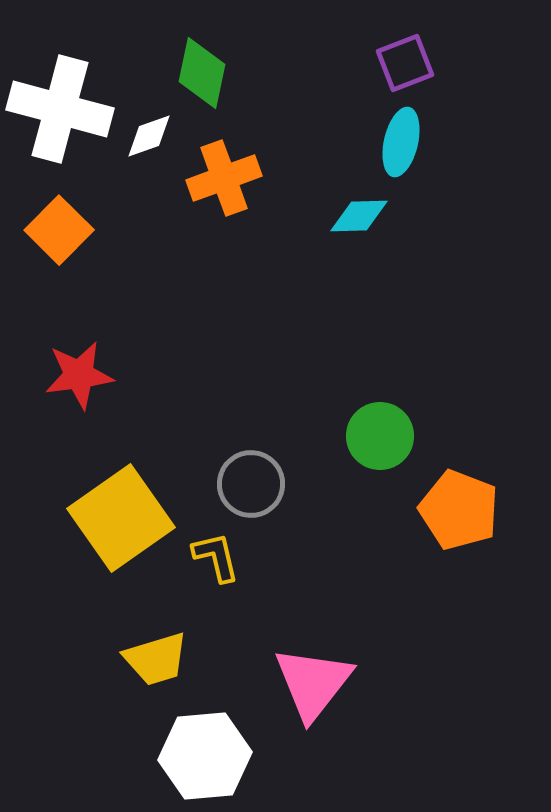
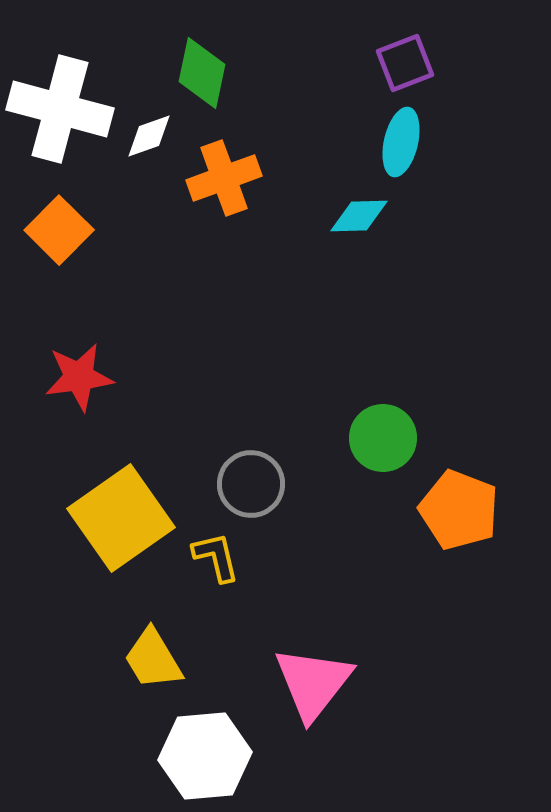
red star: moved 2 px down
green circle: moved 3 px right, 2 px down
yellow trapezoid: moved 3 px left; rotated 76 degrees clockwise
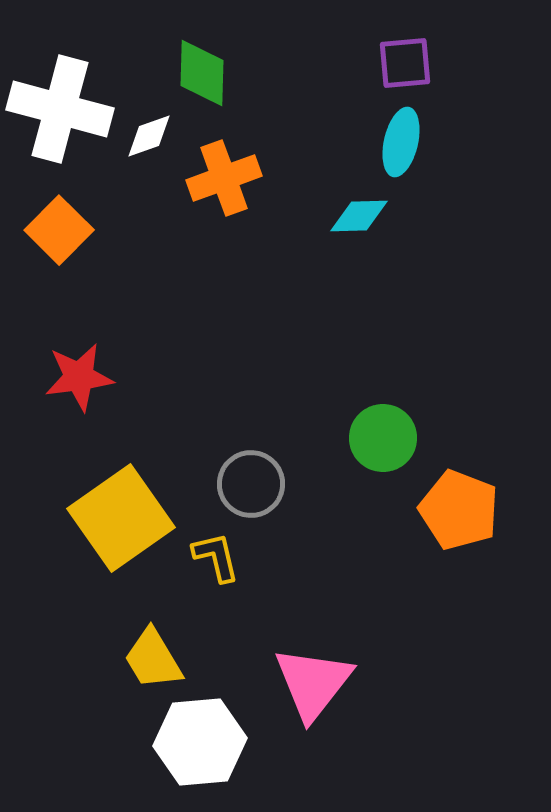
purple square: rotated 16 degrees clockwise
green diamond: rotated 10 degrees counterclockwise
white hexagon: moved 5 px left, 14 px up
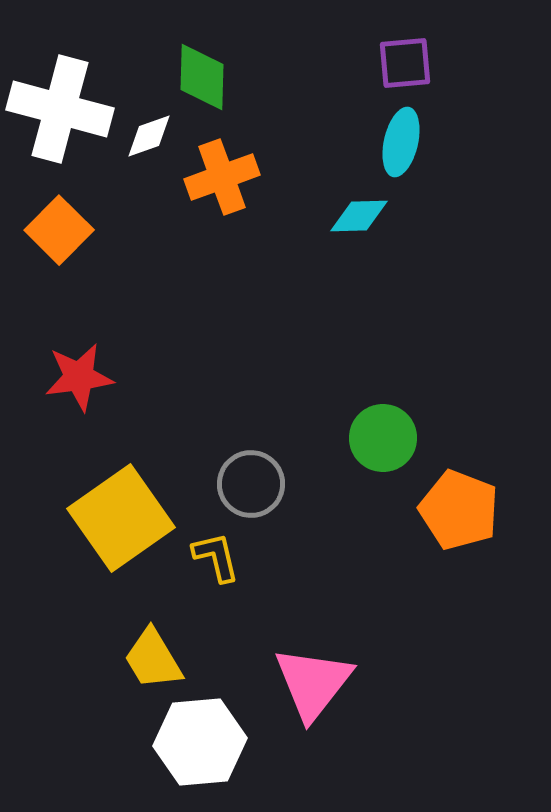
green diamond: moved 4 px down
orange cross: moved 2 px left, 1 px up
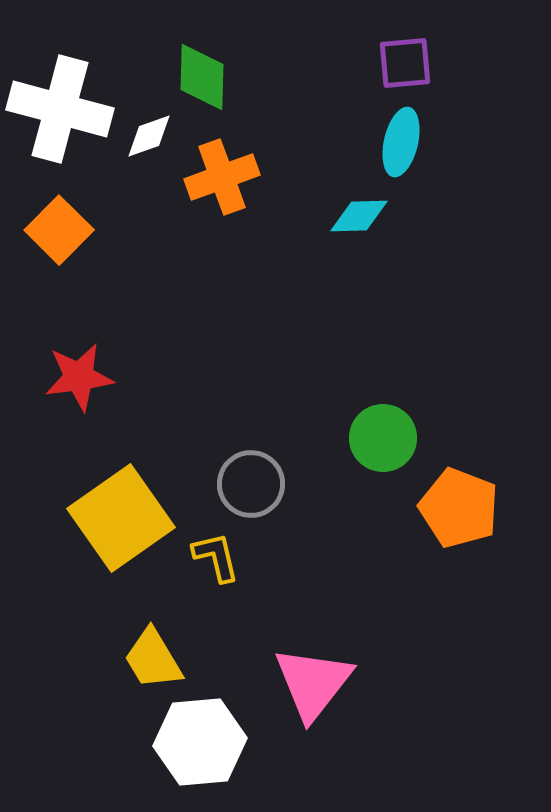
orange pentagon: moved 2 px up
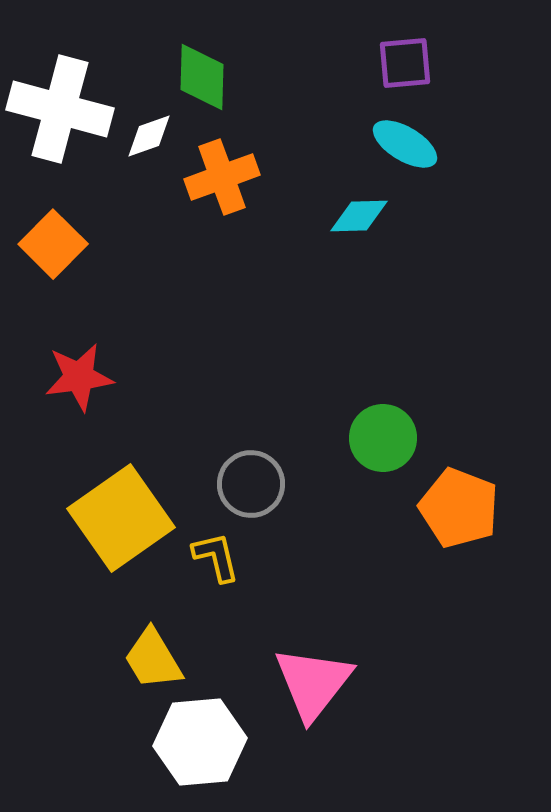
cyan ellipse: moved 4 px right, 2 px down; rotated 72 degrees counterclockwise
orange square: moved 6 px left, 14 px down
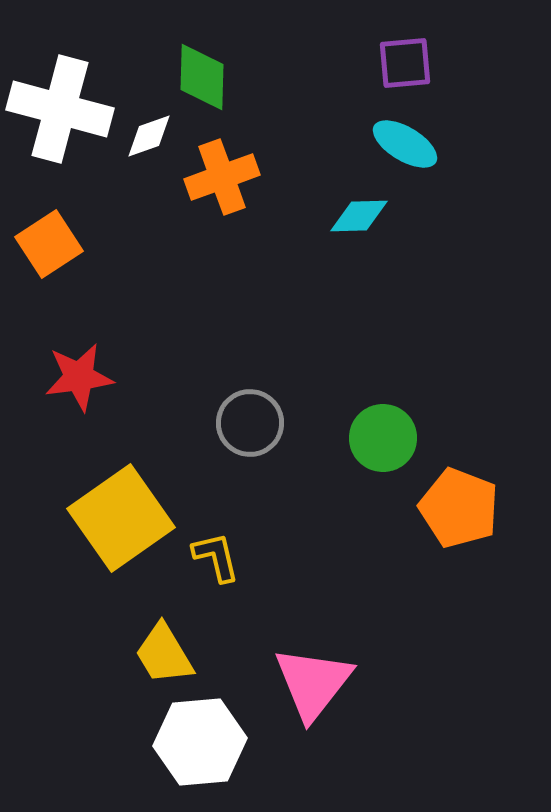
orange square: moved 4 px left; rotated 12 degrees clockwise
gray circle: moved 1 px left, 61 px up
yellow trapezoid: moved 11 px right, 5 px up
